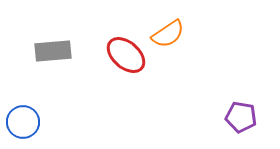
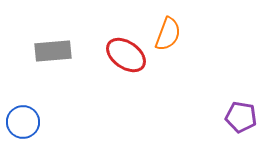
orange semicircle: rotated 36 degrees counterclockwise
red ellipse: rotated 6 degrees counterclockwise
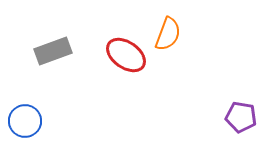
gray rectangle: rotated 15 degrees counterclockwise
blue circle: moved 2 px right, 1 px up
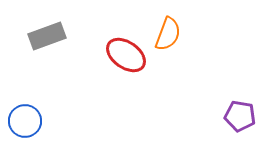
gray rectangle: moved 6 px left, 15 px up
purple pentagon: moved 1 px left, 1 px up
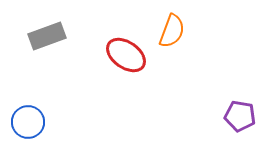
orange semicircle: moved 4 px right, 3 px up
blue circle: moved 3 px right, 1 px down
